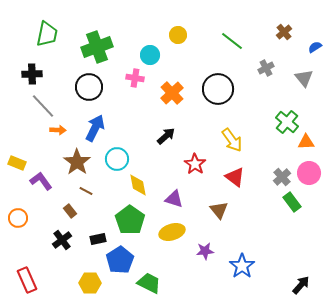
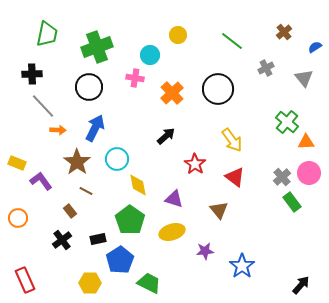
red rectangle at (27, 280): moved 2 px left
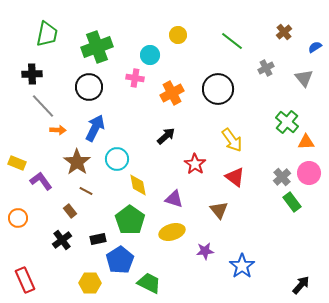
orange cross at (172, 93): rotated 15 degrees clockwise
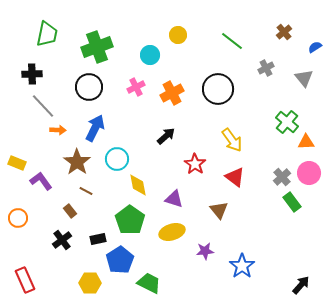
pink cross at (135, 78): moved 1 px right, 9 px down; rotated 36 degrees counterclockwise
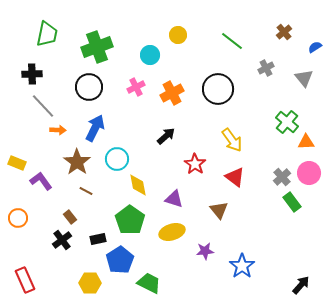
brown rectangle at (70, 211): moved 6 px down
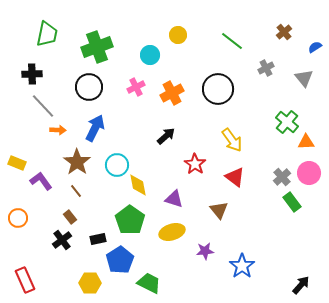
cyan circle at (117, 159): moved 6 px down
brown line at (86, 191): moved 10 px left; rotated 24 degrees clockwise
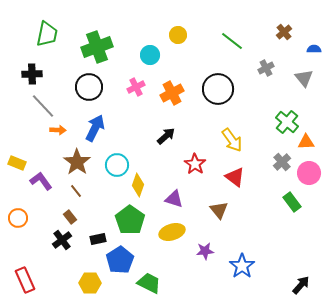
blue semicircle at (315, 47): moved 1 px left, 2 px down; rotated 32 degrees clockwise
gray cross at (282, 177): moved 15 px up
yellow diamond at (138, 185): rotated 30 degrees clockwise
